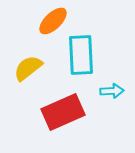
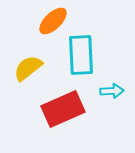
red rectangle: moved 3 px up
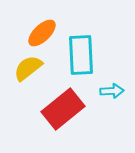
orange ellipse: moved 11 px left, 12 px down
red rectangle: rotated 15 degrees counterclockwise
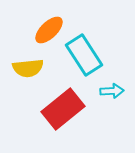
orange ellipse: moved 7 px right, 3 px up
cyan rectangle: moved 3 px right; rotated 30 degrees counterclockwise
yellow semicircle: rotated 148 degrees counterclockwise
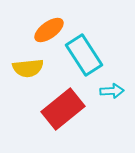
orange ellipse: rotated 8 degrees clockwise
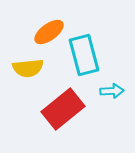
orange ellipse: moved 2 px down
cyan rectangle: rotated 18 degrees clockwise
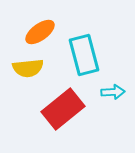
orange ellipse: moved 9 px left
cyan arrow: moved 1 px right, 1 px down
